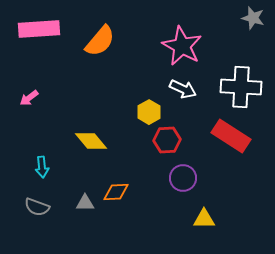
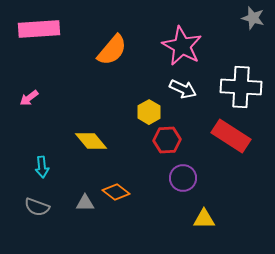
orange semicircle: moved 12 px right, 9 px down
orange diamond: rotated 40 degrees clockwise
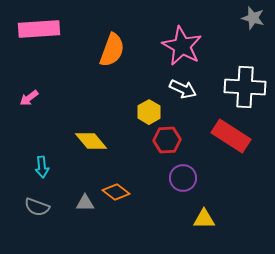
orange semicircle: rotated 20 degrees counterclockwise
white cross: moved 4 px right
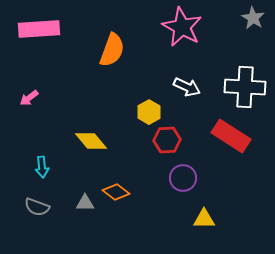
gray star: rotated 15 degrees clockwise
pink star: moved 19 px up
white arrow: moved 4 px right, 2 px up
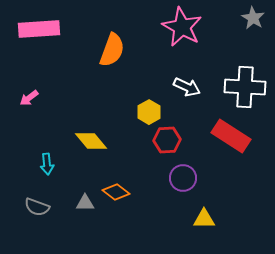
cyan arrow: moved 5 px right, 3 px up
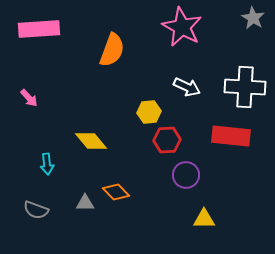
pink arrow: rotated 96 degrees counterclockwise
yellow hexagon: rotated 25 degrees clockwise
red rectangle: rotated 27 degrees counterclockwise
purple circle: moved 3 px right, 3 px up
orange diamond: rotated 8 degrees clockwise
gray semicircle: moved 1 px left, 3 px down
